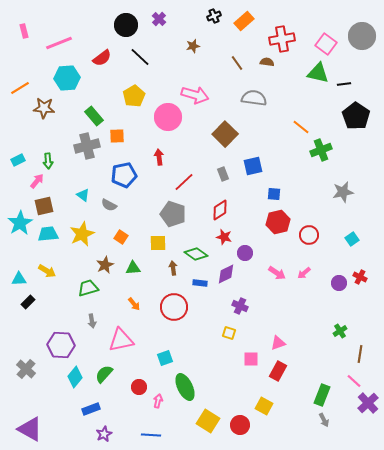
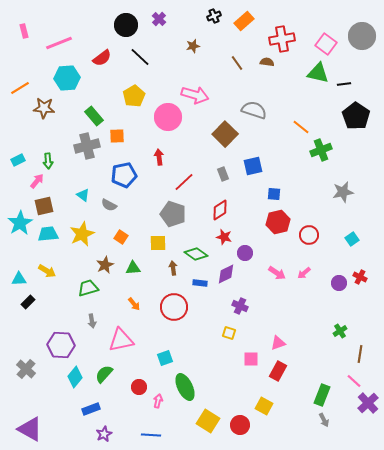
gray semicircle at (254, 98): moved 12 px down; rotated 10 degrees clockwise
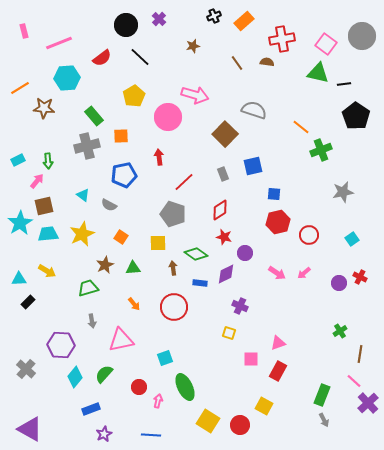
orange square at (117, 136): moved 4 px right
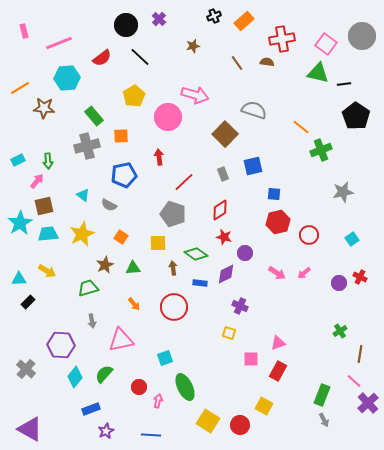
purple star at (104, 434): moved 2 px right, 3 px up
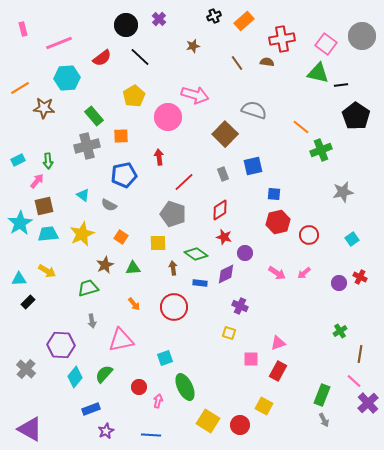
pink rectangle at (24, 31): moved 1 px left, 2 px up
black line at (344, 84): moved 3 px left, 1 px down
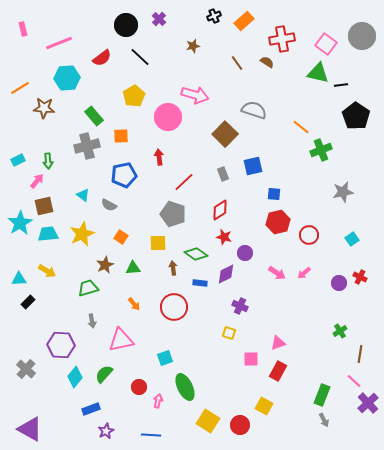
brown semicircle at (267, 62): rotated 24 degrees clockwise
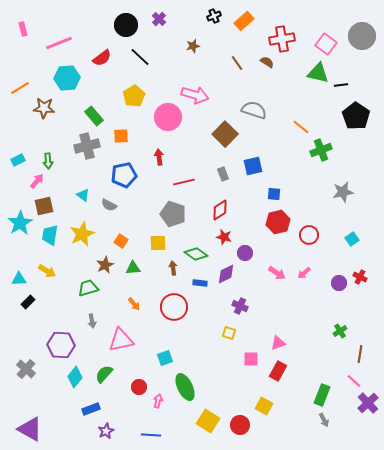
red line at (184, 182): rotated 30 degrees clockwise
cyan trapezoid at (48, 234): moved 2 px right, 1 px down; rotated 75 degrees counterclockwise
orange square at (121, 237): moved 4 px down
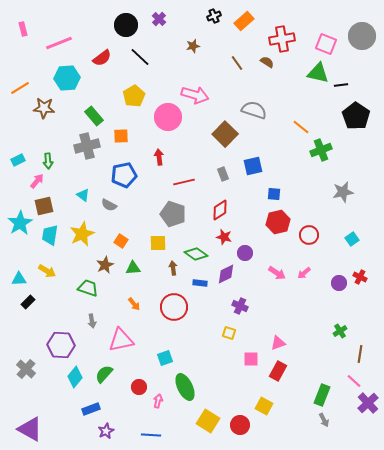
pink square at (326, 44): rotated 15 degrees counterclockwise
green trapezoid at (88, 288): rotated 35 degrees clockwise
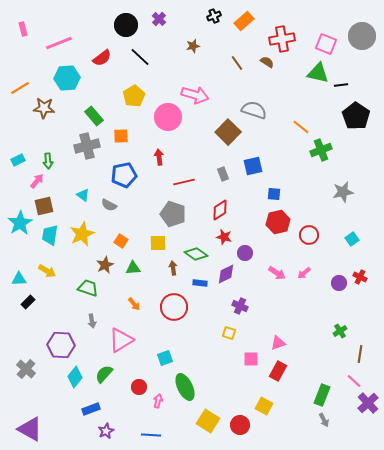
brown square at (225, 134): moved 3 px right, 2 px up
pink triangle at (121, 340): rotated 20 degrees counterclockwise
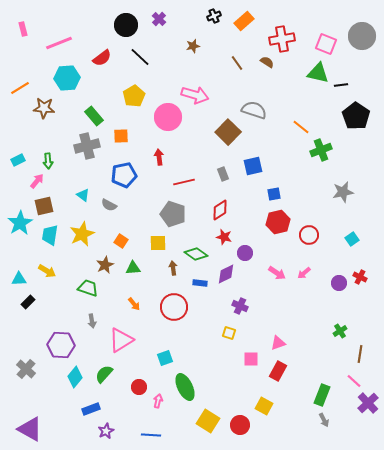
blue square at (274, 194): rotated 16 degrees counterclockwise
